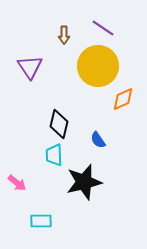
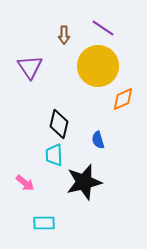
blue semicircle: rotated 18 degrees clockwise
pink arrow: moved 8 px right
cyan rectangle: moved 3 px right, 2 px down
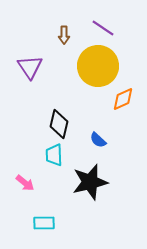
blue semicircle: rotated 30 degrees counterclockwise
black star: moved 6 px right
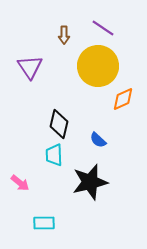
pink arrow: moved 5 px left
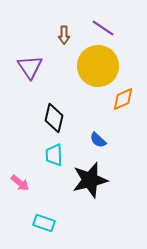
black diamond: moved 5 px left, 6 px up
black star: moved 2 px up
cyan rectangle: rotated 20 degrees clockwise
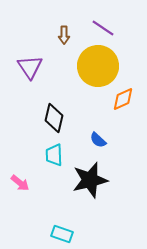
cyan rectangle: moved 18 px right, 11 px down
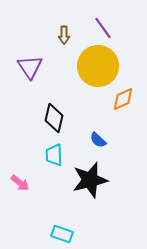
purple line: rotated 20 degrees clockwise
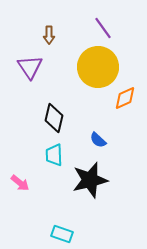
brown arrow: moved 15 px left
yellow circle: moved 1 px down
orange diamond: moved 2 px right, 1 px up
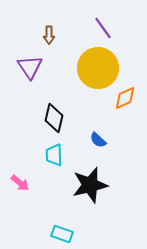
yellow circle: moved 1 px down
black star: moved 5 px down
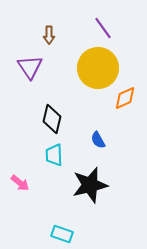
black diamond: moved 2 px left, 1 px down
blue semicircle: rotated 18 degrees clockwise
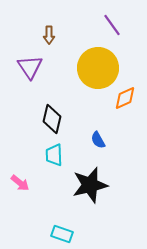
purple line: moved 9 px right, 3 px up
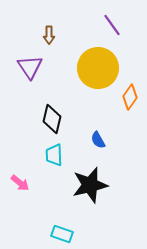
orange diamond: moved 5 px right, 1 px up; rotated 30 degrees counterclockwise
